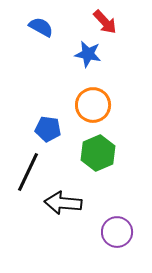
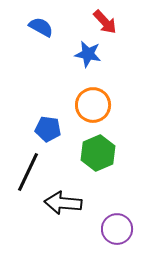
purple circle: moved 3 px up
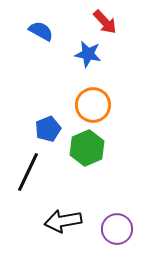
blue semicircle: moved 4 px down
blue pentagon: rotated 30 degrees counterclockwise
green hexagon: moved 11 px left, 5 px up
black arrow: moved 18 px down; rotated 15 degrees counterclockwise
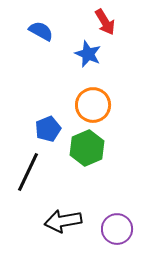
red arrow: rotated 12 degrees clockwise
blue star: rotated 12 degrees clockwise
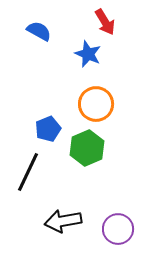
blue semicircle: moved 2 px left
orange circle: moved 3 px right, 1 px up
purple circle: moved 1 px right
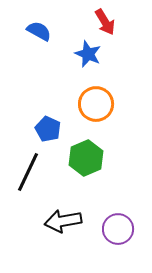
blue pentagon: rotated 25 degrees counterclockwise
green hexagon: moved 1 px left, 10 px down
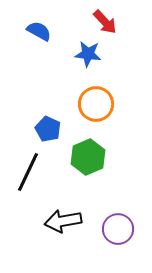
red arrow: rotated 12 degrees counterclockwise
blue star: rotated 16 degrees counterclockwise
green hexagon: moved 2 px right, 1 px up
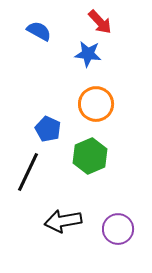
red arrow: moved 5 px left
green hexagon: moved 2 px right, 1 px up
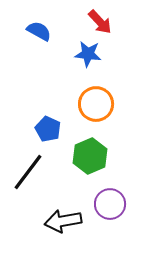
black line: rotated 12 degrees clockwise
purple circle: moved 8 px left, 25 px up
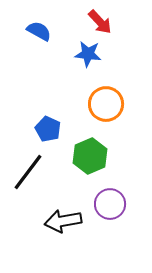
orange circle: moved 10 px right
